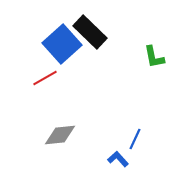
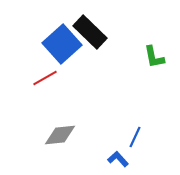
blue line: moved 2 px up
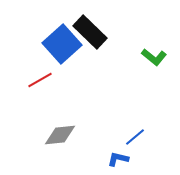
green L-shape: rotated 40 degrees counterclockwise
red line: moved 5 px left, 2 px down
blue line: rotated 25 degrees clockwise
blue L-shape: rotated 35 degrees counterclockwise
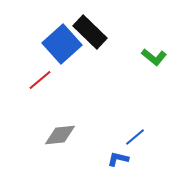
red line: rotated 10 degrees counterclockwise
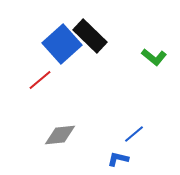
black rectangle: moved 4 px down
blue line: moved 1 px left, 3 px up
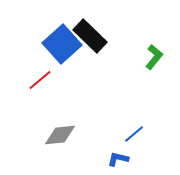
green L-shape: rotated 90 degrees counterclockwise
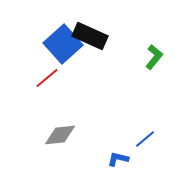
black rectangle: rotated 20 degrees counterclockwise
blue square: moved 1 px right
red line: moved 7 px right, 2 px up
blue line: moved 11 px right, 5 px down
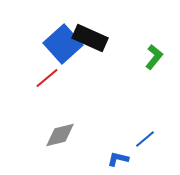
black rectangle: moved 2 px down
gray diamond: rotated 8 degrees counterclockwise
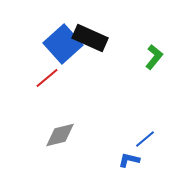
blue L-shape: moved 11 px right, 1 px down
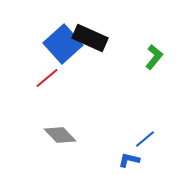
gray diamond: rotated 60 degrees clockwise
